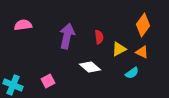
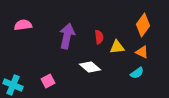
yellow triangle: moved 2 px left, 2 px up; rotated 21 degrees clockwise
cyan semicircle: moved 5 px right
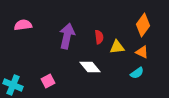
white diamond: rotated 10 degrees clockwise
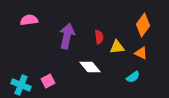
pink semicircle: moved 6 px right, 5 px up
orange triangle: moved 1 px left, 1 px down
cyan semicircle: moved 4 px left, 4 px down
cyan cross: moved 8 px right
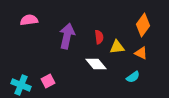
white diamond: moved 6 px right, 3 px up
